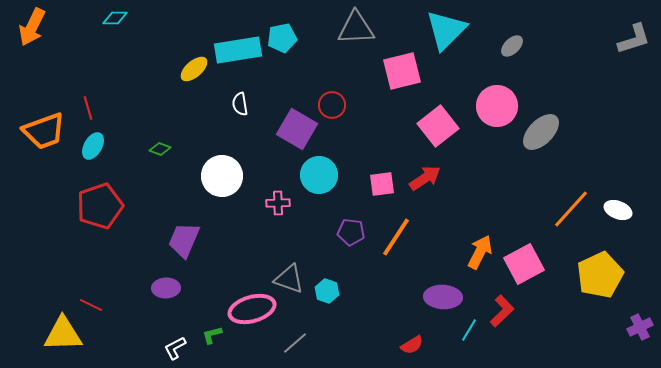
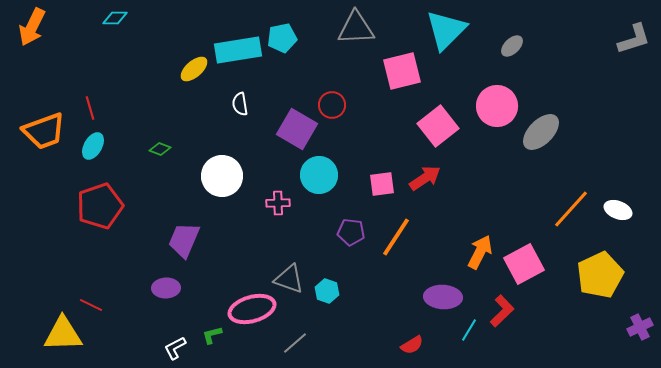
red line at (88, 108): moved 2 px right
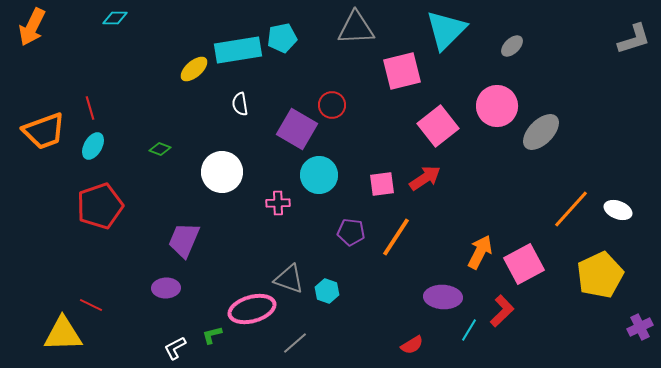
white circle at (222, 176): moved 4 px up
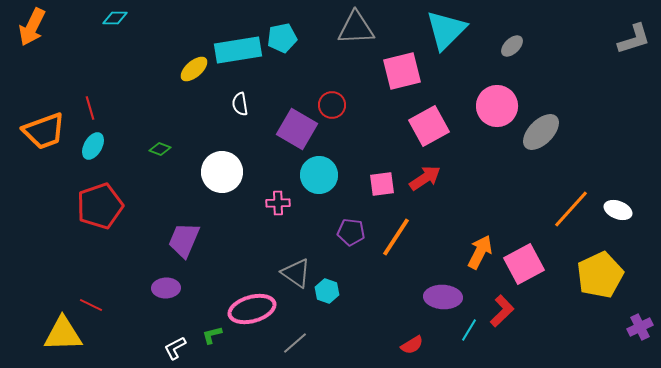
pink square at (438, 126): moved 9 px left; rotated 9 degrees clockwise
gray triangle at (289, 279): moved 7 px right, 6 px up; rotated 16 degrees clockwise
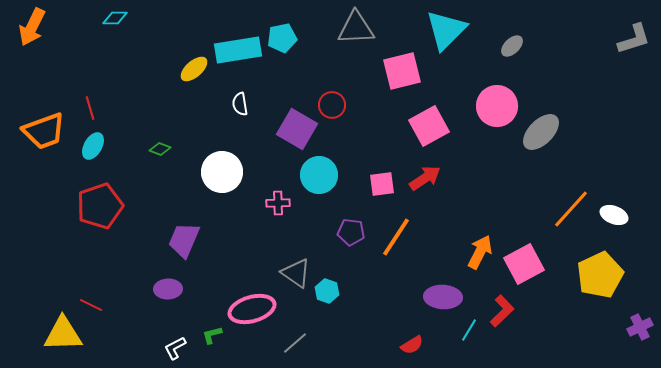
white ellipse at (618, 210): moved 4 px left, 5 px down
purple ellipse at (166, 288): moved 2 px right, 1 px down
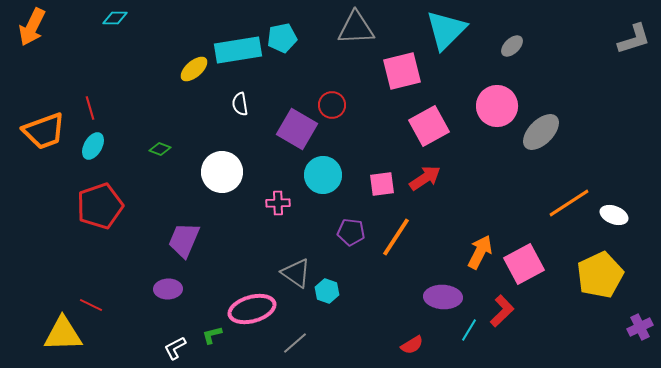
cyan circle at (319, 175): moved 4 px right
orange line at (571, 209): moved 2 px left, 6 px up; rotated 15 degrees clockwise
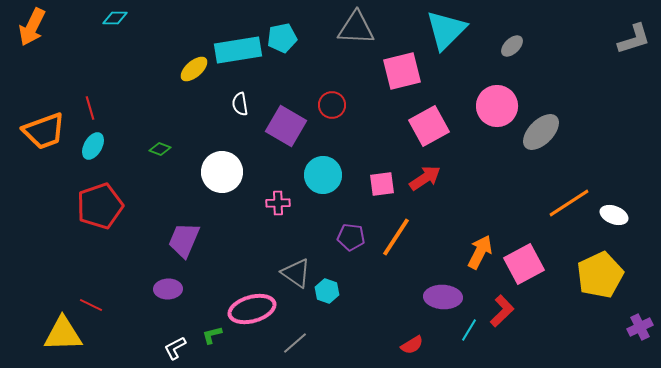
gray triangle at (356, 28): rotated 6 degrees clockwise
purple square at (297, 129): moved 11 px left, 3 px up
purple pentagon at (351, 232): moved 5 px down
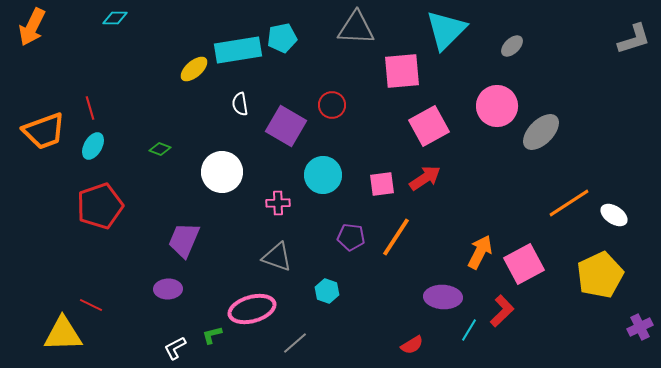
pink square at (402, 71): rotated 9 degrees clockwise
white ellipse at (614, 215): rotated 12 degrees clockwise
gray triangle at (296, 273): moved 19 px left, 16 px up; rotated 16 degrees counterclockwise
